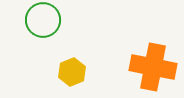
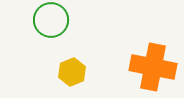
green circle: moved 8 px right
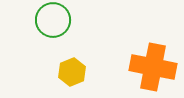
green circle: moved 2 px right
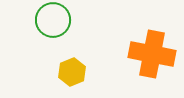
orange cross: moved 1 px left, 13 px up
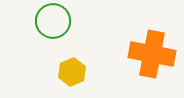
green circle: moved 1 px down
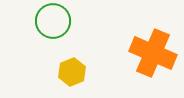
orange cross: moved 1 px right, 1 px up; rotated 12 degrees clockwise
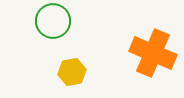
yellow hexagon: rotated 12 degrees clockwise
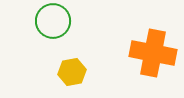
orange cross: rotated 12 degrees counterclockwise
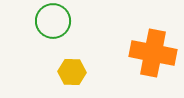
yellow hexagon: rotated 12 degrees clockwise
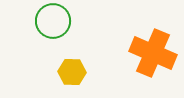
orange cross: rotated 12 degrees clockwise
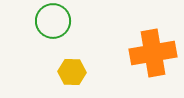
orange cross: rotated 33 degrees counterclockwise
